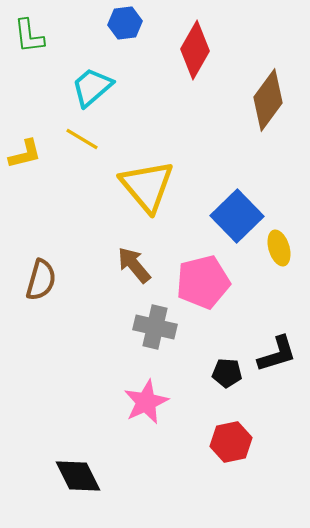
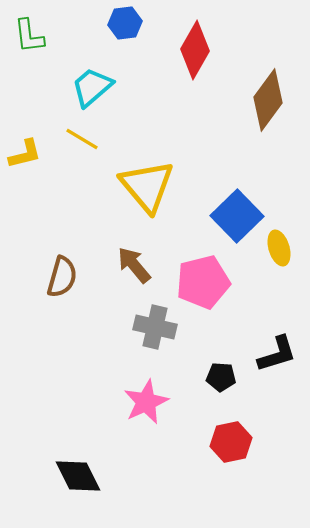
brown semicircle: moved 21 px right, 3 px up
black pentagon: moved 6 px left, 4 px down
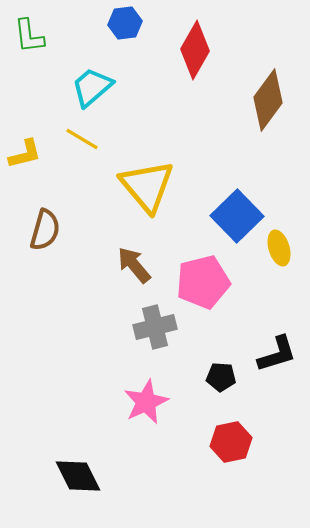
brown semicircle: moved 17 px left, 47 px up
gray cross: rotated 27 degrees counterclockwise
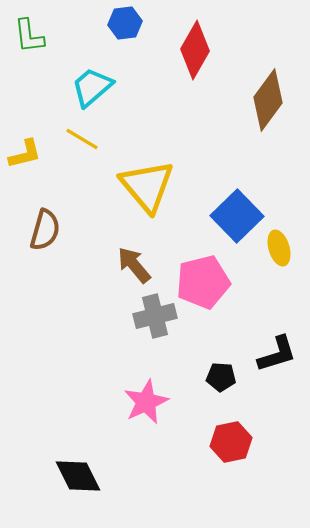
gray cross: moved 11 px up
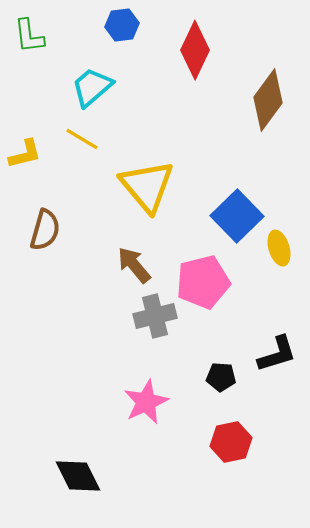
blue hexagon: moved 3 px left, 2 px down
red diamond: rotated 4 degrees counterclockwise
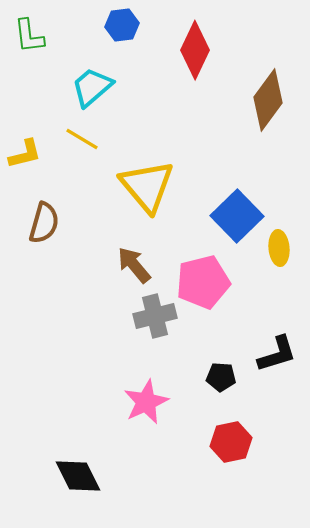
brown semicircle: moved 1 px left, 7 px up
yellow ellipse: rotated 12 degrees clockwise
